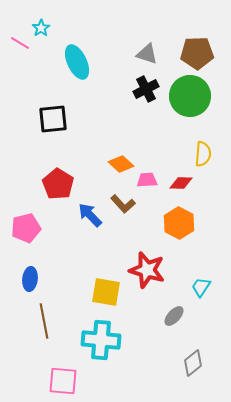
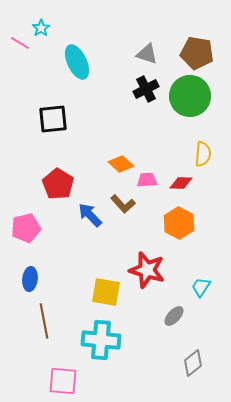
brown pentagon: rotated 12 degrees clockwise
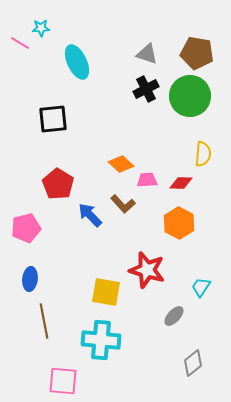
cyan star: rotated 30 degrees clockwise
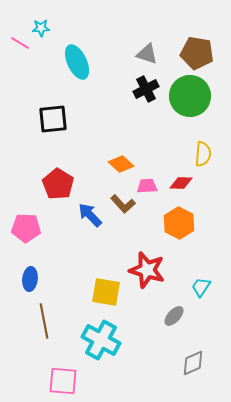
pink trapezoid: moved 6 px down
pink pentagon: rotated 16 degrees clockwise
cyan cross: rotated 24 degrees clockwise
gray diamond: rotated 16 degrees clockwise
